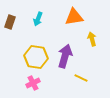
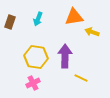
yellow arrow: moved 7 px up; rotated 56 degrees counterclockwise
purple arrow: rotated 15 degrees counterclockwise
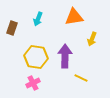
brown rectangle: moved 2 px right, 6 px down
yellow arrow: moved 7 px down; rotated 88 degrees counterclockwise
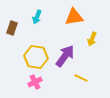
cyan arrow: moved 1 px left, 2 px up
purple arrow: rotated 35 degrees clockwise
pink cross: moved 2 px right, 1 px up
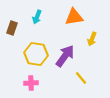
yellow hexagon: moved 3 px up
yellow line: rotated 24 degrees clockwise
pink cross: moved 4 px left, 1 px down; rotated 24 degrees clockwise
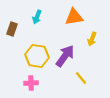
brown rectangle: moved 1 px down
yellow hexagon: moved 1 px right, 2 px down
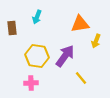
orange triangle: moved 6 px right, 7 px down
brown rectangle: moved 1 px up; rotated 24 degrees counterclockwise
yellow arrow: moved 4 px right, 2 px down
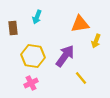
brown rectangle: moved 1 px right
yellow hexagon: moved 4 px left
pink cross: rotated 24 degrees counterclockwise
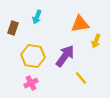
brown rectangle: rotated 24 degrees clockwise
